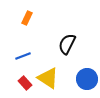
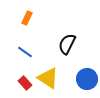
blue line: moved 2 px right, 4 px up; rotated 56 degrees clockwise
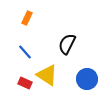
blue line: rotated 14 degrees clockwise
yellow triangle: moved 1 px left, 3 px up
red rectangle: rotated 24 degrees counterclockwise
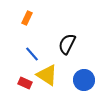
blue line: moved 7 px right, 2 px down
blue circle: moved 3 px left, 1 px down
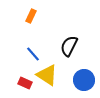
orange rectangle: moved 4 px right, 2 px up
black semicircle: moved 2 px right, 2 px down
blue line: moved 1 px right
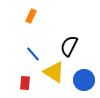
yellow triangle: moved 7 px right, 3 px up
red rectangle: rotated 72 degrees clockwise
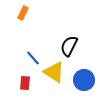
orange rectangle: moved 8 px left, 3 px up
blue line: moved 4 px down
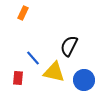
yellow triangle: rotated 20 degrees counterclockwise
red rectangle: moved 7 px left, 5 px up
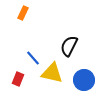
yellow triangle: moved 2 px left, 1 px down
red rectangle: moved 1 px down; rotated 16 degrees clockwise
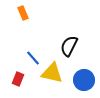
orange rectangle: rotated 48 degrees counterclockwise
